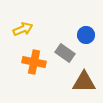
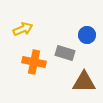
blue circle: moved 1 px right
gray rectangle: rotated 18 degrees counterclockwise
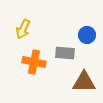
yellow arrow: rotated 138 degrees clockwise
gray rectangle: rotated 12 degrees counterclockwise
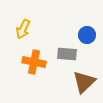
gray rectangle: moved 2 px right, 1 px down
brown triangle: rotated 45 degrees counterclockwise
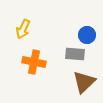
gray rectangle: moved 8 px right
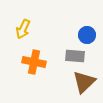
gray rectangle: moved 2 px down
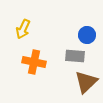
brown triangle: moved 2 px right
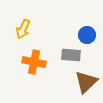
gray rectangle: moved 4 px left, 1 px up
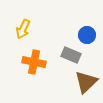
gray rectangle: rotated 18 degrees clockwise
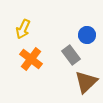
gray rectangle: rotated 30 degrees clockwise
orange cross: moved 3 px left, 3 px up; rotated 25 degrees clockwise
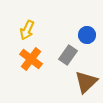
yellow arrow: moved 4 px right, 1 px down
gray rectangle: moved 3 px left; rotated 72 degrees clockwise
